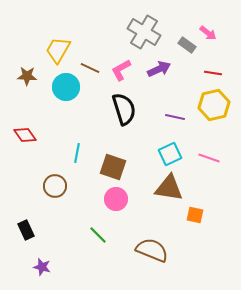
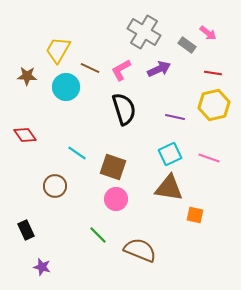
cyan line: rotated 66 degrees counterclockwise
brown semicircle: moved 12 px left
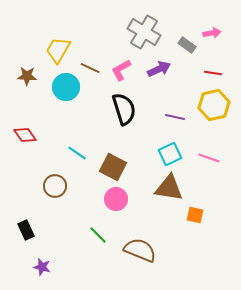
pink arrow: moved 4 px right; rotated 48 degrees counterclockwise
brown square: rotated 8 degrees clockwise
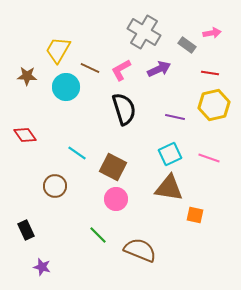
red line: moved 3 px left
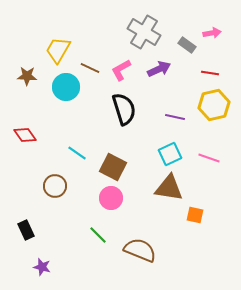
pink circle: moved 5 px left, 1 px up
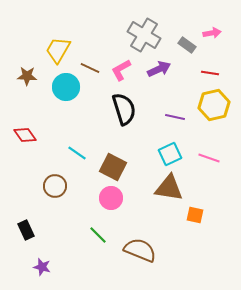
gray cross: moved 3 px down
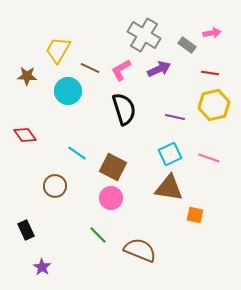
cyan circle: moved 2 px right, 4 px down
purple star: rotated 18 degrees clockwise
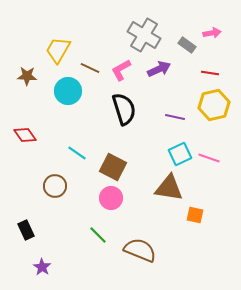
cyan square: moved 10 px right
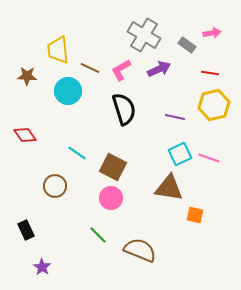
yellow trapezoid: rotated 36 degrees counterclockwise
